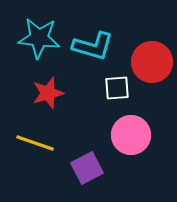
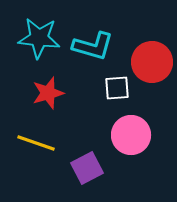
yellow line: moved 1 px right
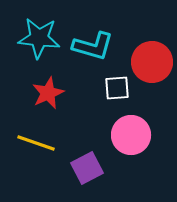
red star: rotated 8 degrees counterclockwise
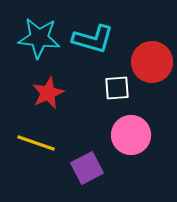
cyan L-shape: moved 7 px up
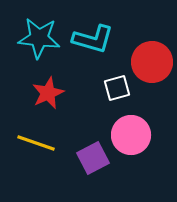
white square: rotated 12 degrees counterclockwise
purple square: moved 6 px right, 10 px up
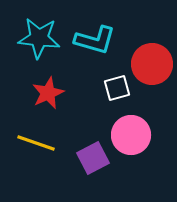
cyan L-shape: moved 2 px right, 1 px down
red circle: moved 2 px down
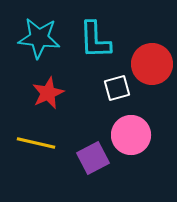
cyan L-shape: rotated 72 degrees clockwise
yellow line: rotated 6 degrees counterclockwise
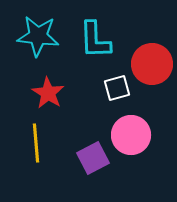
cyan star: moved 1 px left, 2 px up
red star: rotated 16 degrees counterclockwise
yellow line: rotated 72 degrees clockwise
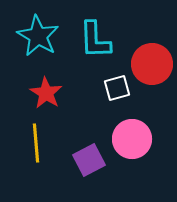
cyan star: rotated 24 degrees clockwise
red star: moved 2 px left
pink circle: moved 1 px right, 4 px down
purple square: moved 4 px left, 2 px down
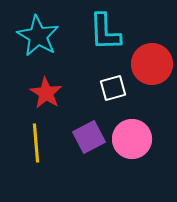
cyan L-shape: moved 10 px right, 8 px up
white square: moved 4 px left
purple square: moved 23 px up
